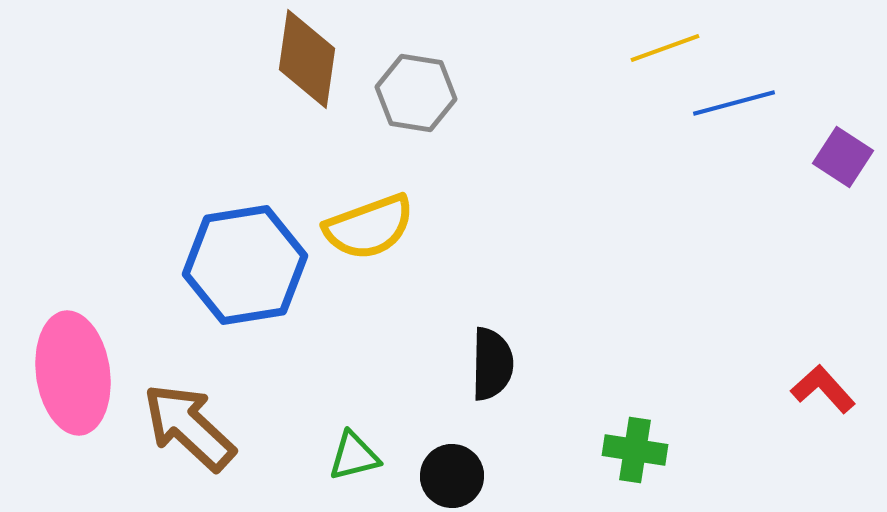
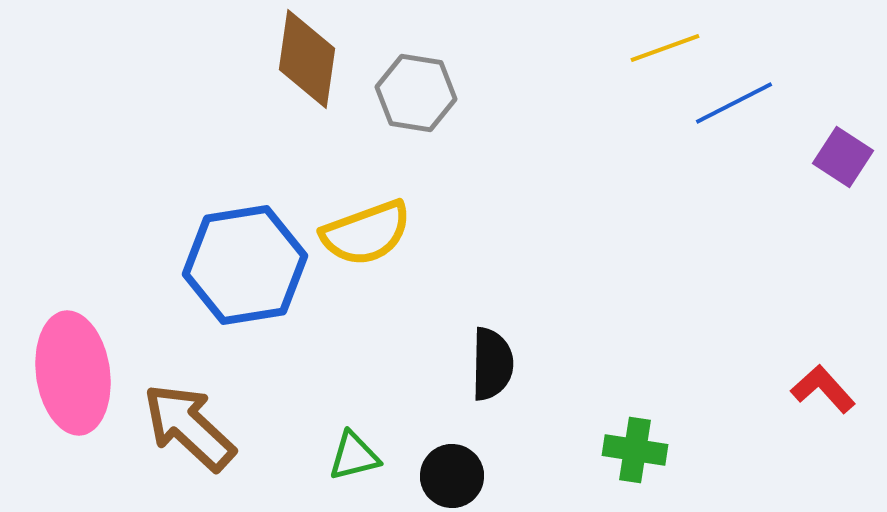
blue line: rotated 12 degrees counterclockwise
yellow semicircle: moved 3 px left, 6 px down
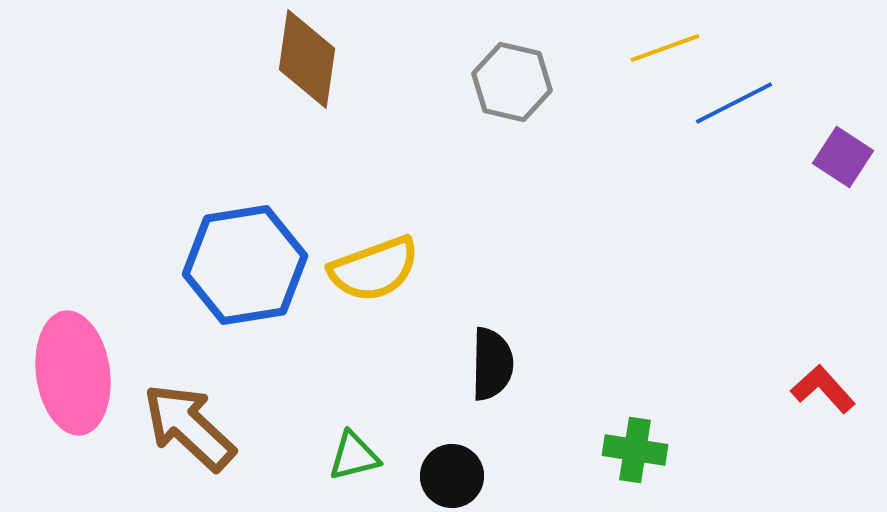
gray hexagon: moved 96 px right, 11 px up; rotated 4 degrees clockwise
yellow semicircle: moved 8 px right, 36 px down
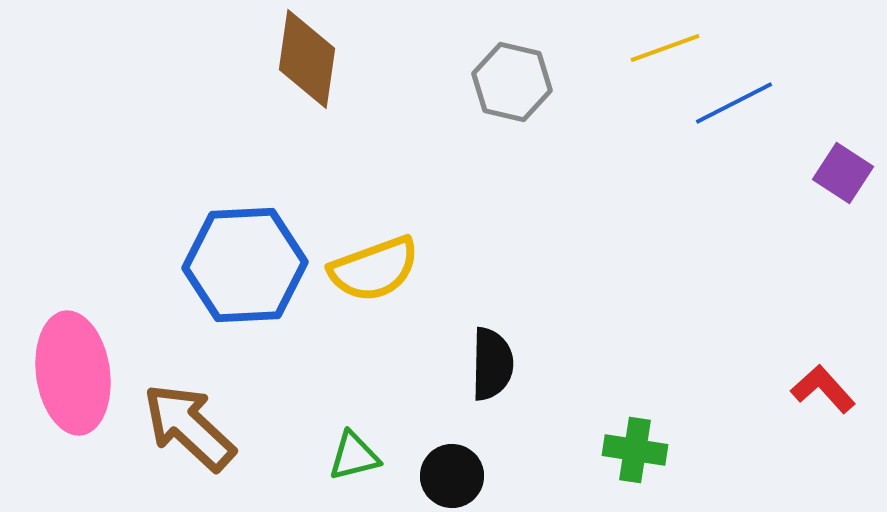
purple square: moved 16 px down
blue hexagon: rotated 6 degrees clockwise
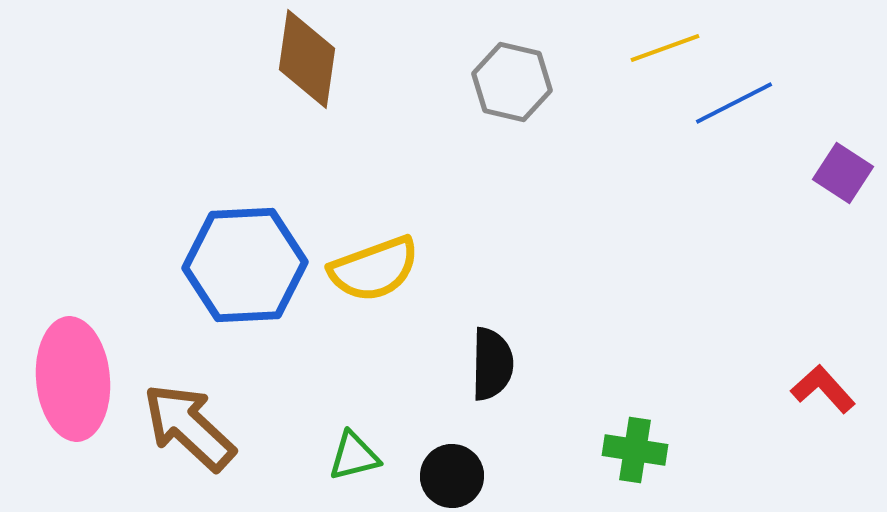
pink ellipse: moved 6 px down; rotated 3 degrees clockwise
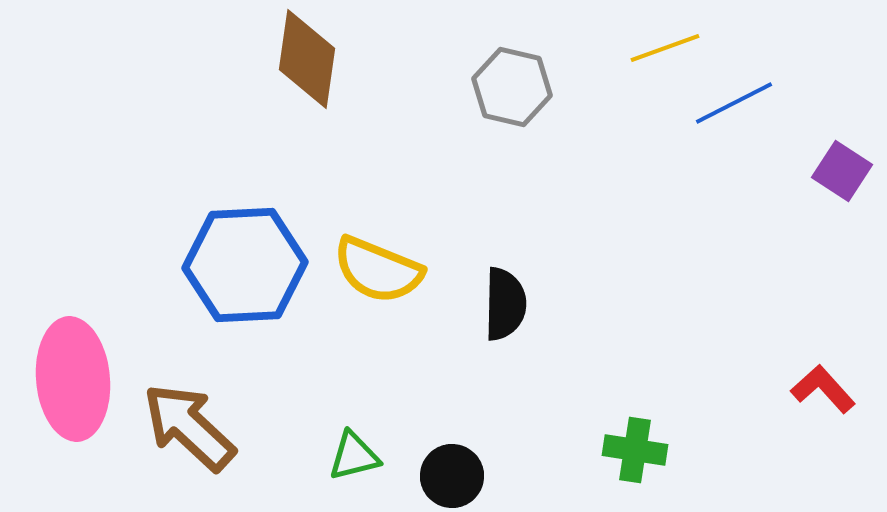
gray hexagon: moved 5 px down
purple square: moved 1 px left, 2 px up
yellow semicircle: moved 4 px right, 1 px down; rotated 42 degrees clockwise
black semicircle: moved 13 px right, 60 px up
